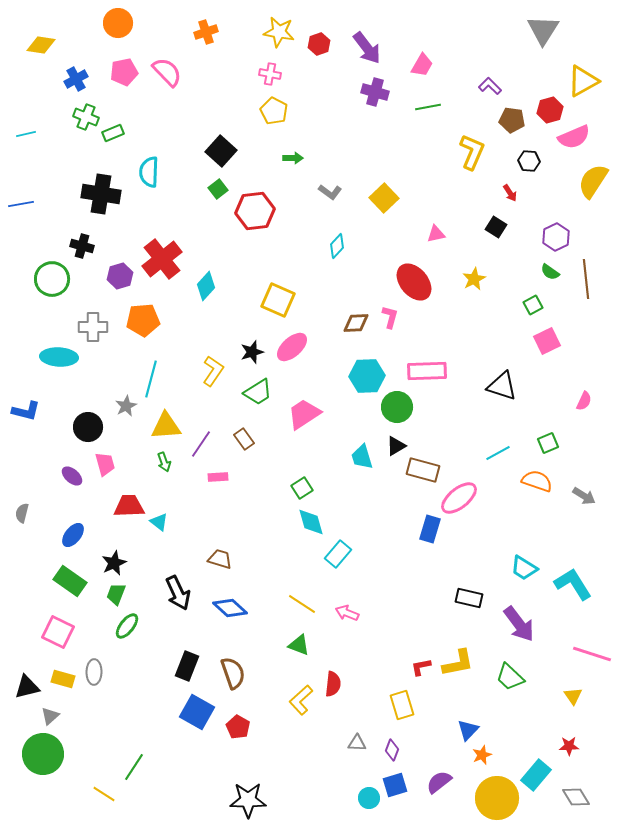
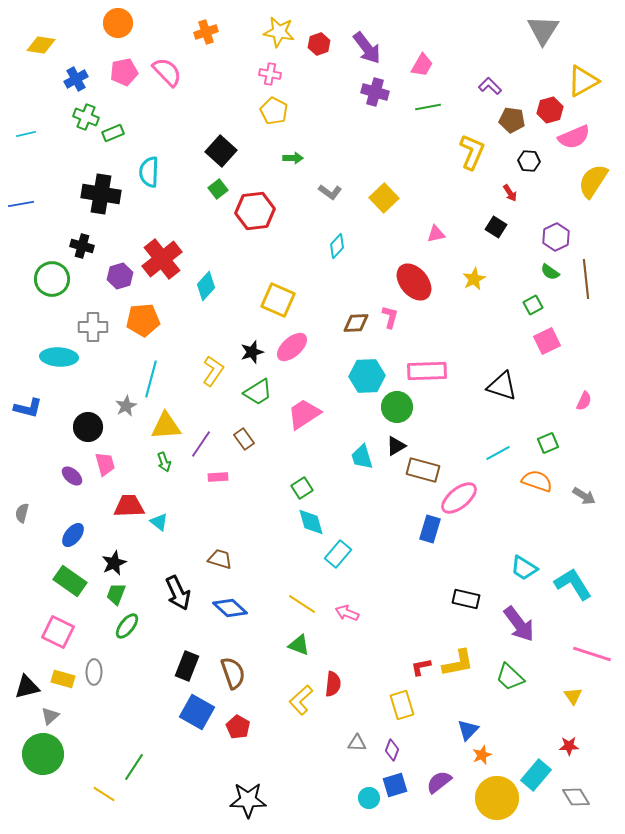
blue L-shape at (26, 411): moved 2 px right, 3 px up
black rectangle at (469, 598): moved 3 px left, 1 px down
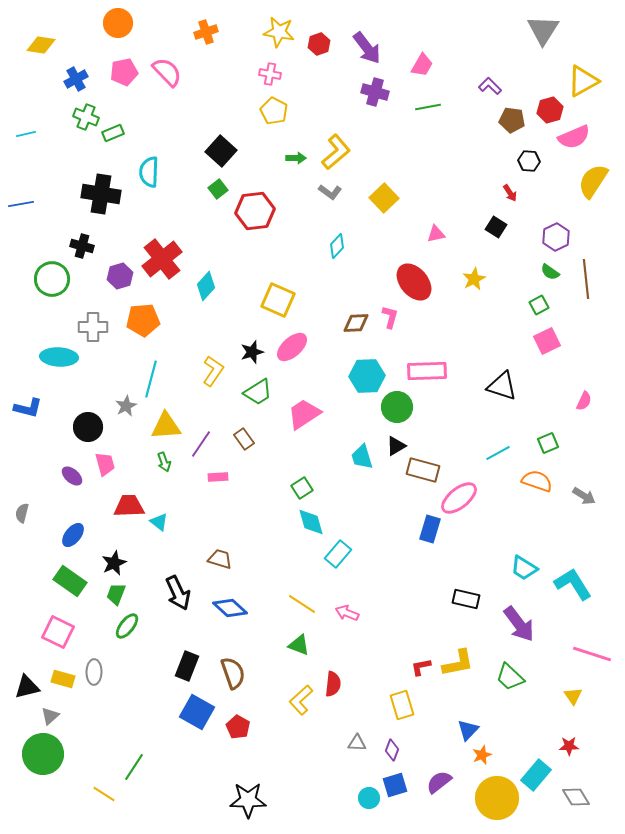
yellow L-shape at (472, 152): moved 136 px left; rotated 27 degrees clockwise
green arrow at (293, 158): moved 3 px right
green square at (533, 305): moved 6 px right
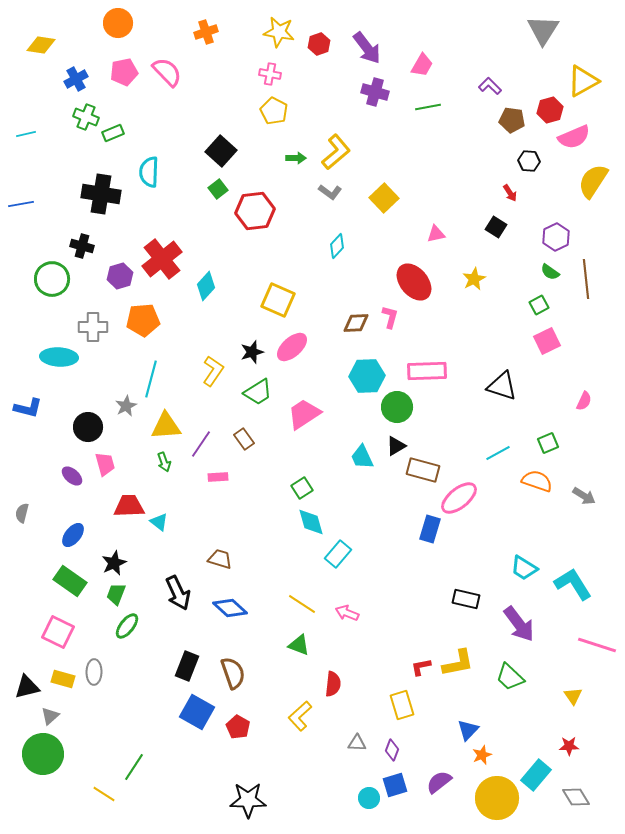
cyan trapezoid at (362, 457): rotated 8 degrees counterclockwise
pink line at (592, 654): moved 5 px right, 9 px up
yellow L-shape at (301, 700): moved 1 px left, 16 px down
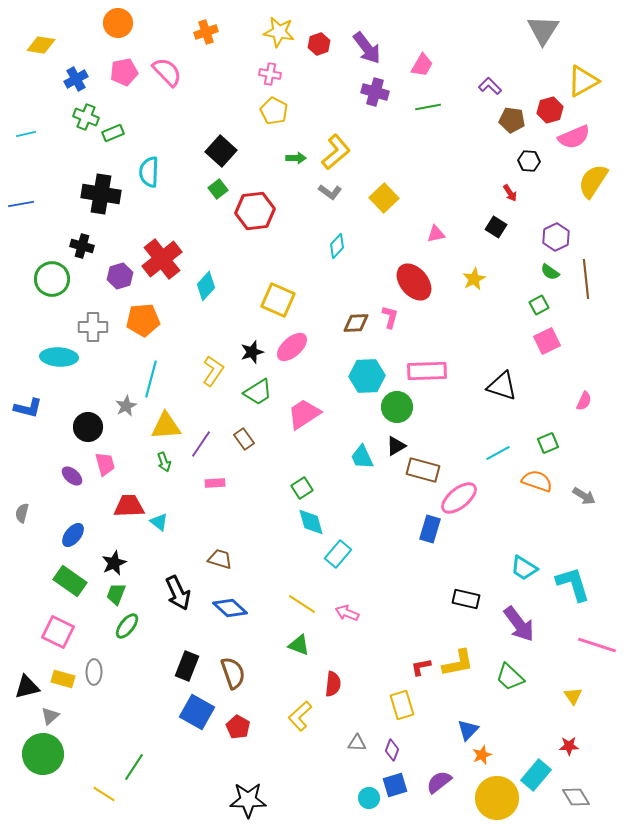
pink rectangle at (218, 477): moved 3 px left, 6 px down
cyan L-shape at (573, 584): rotated 15 degrees clockwise
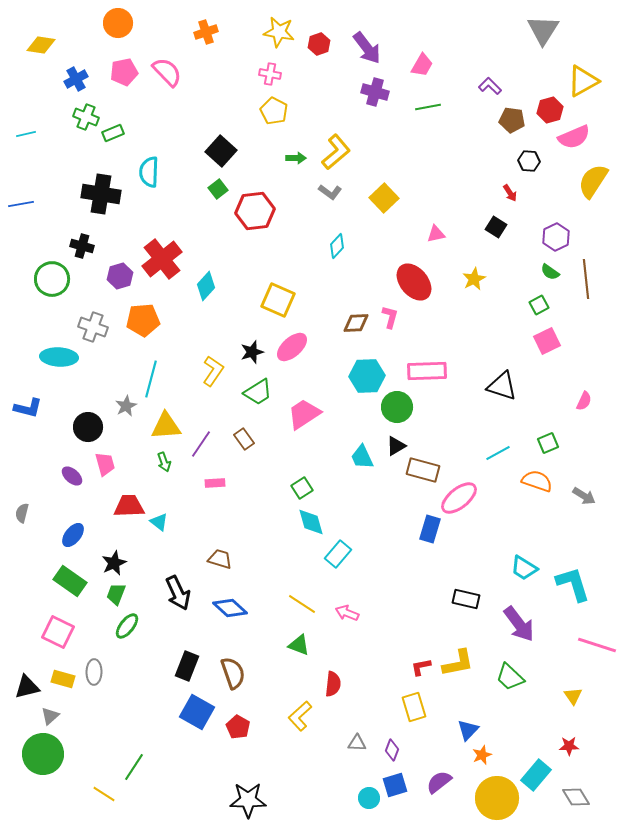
gray cross at (93, 327): rotated 20 degrees clockwise
yellow rectangle at (402, 705): moved 12 px right, 2 px down
